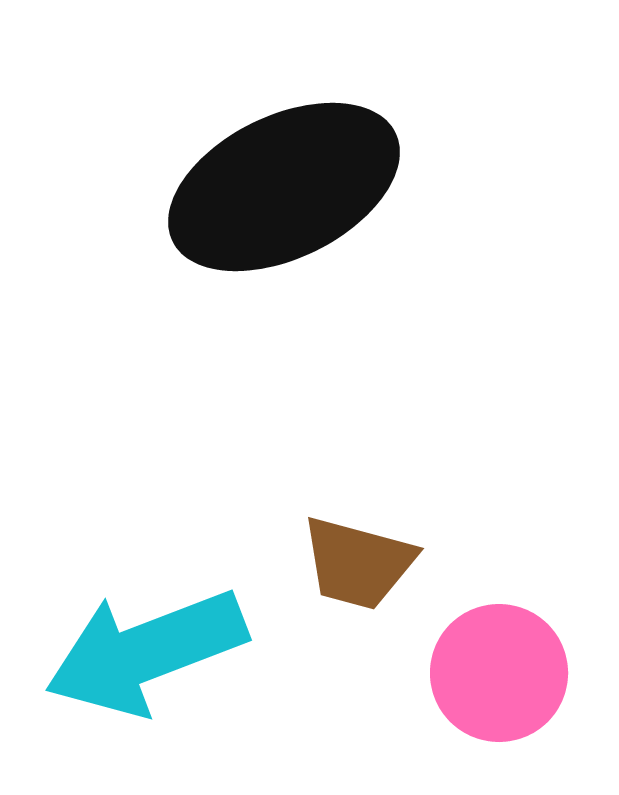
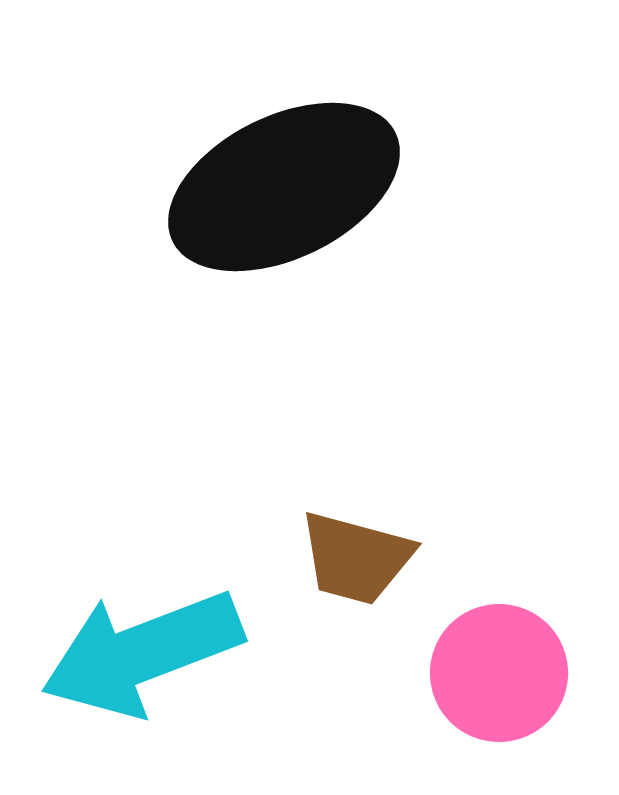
brown trapezoid: moved 2 px left, 5 px up
cyan arrow: moved 4 px left, 1 px down
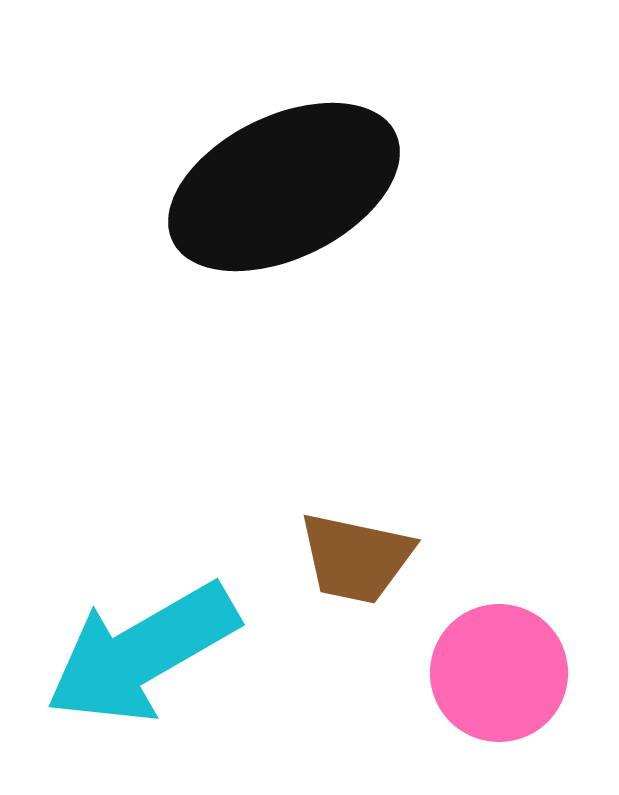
brown trapezoid: rotated 3 degrees counterclockwise
cyan arrow: rotated 9 degrees counterclockwise
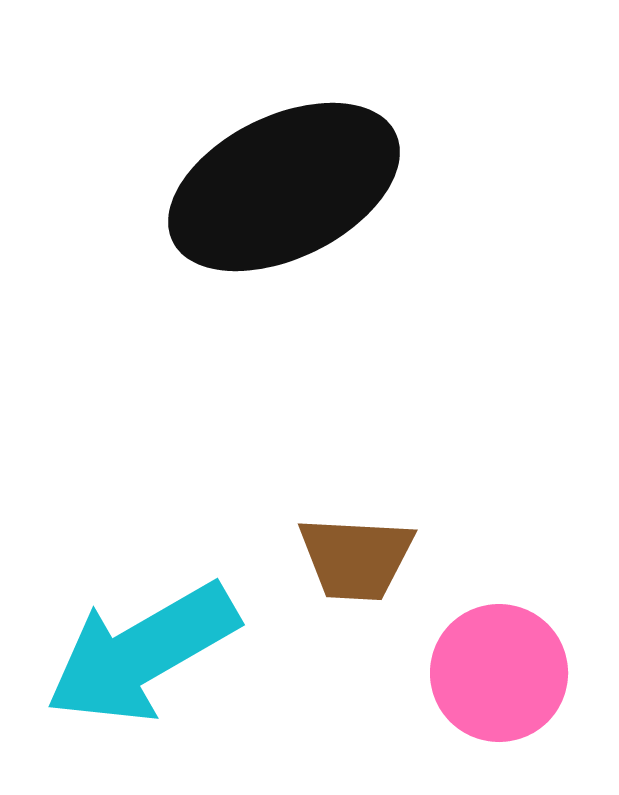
brown trapezoid: rotated 9 degrees counterclockwise
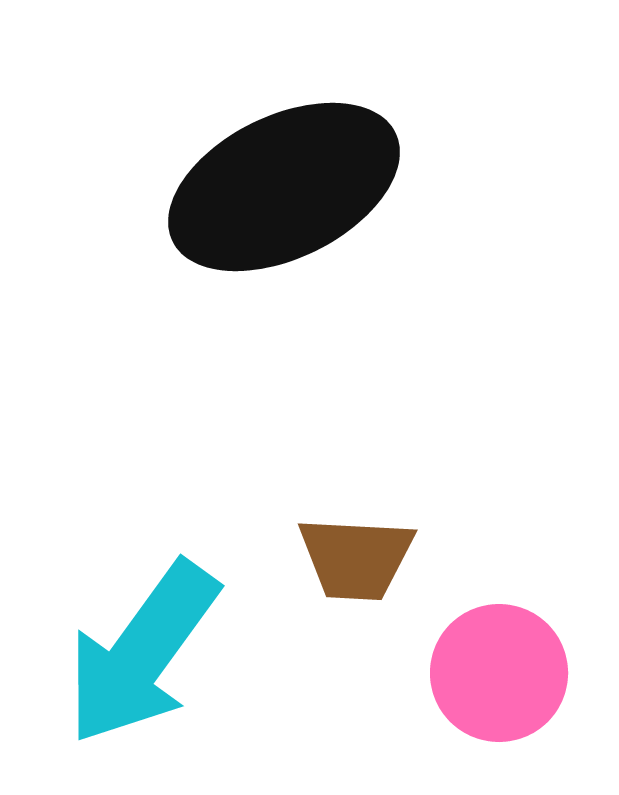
cyan arrow: rotated 24 degrees counterclockwise
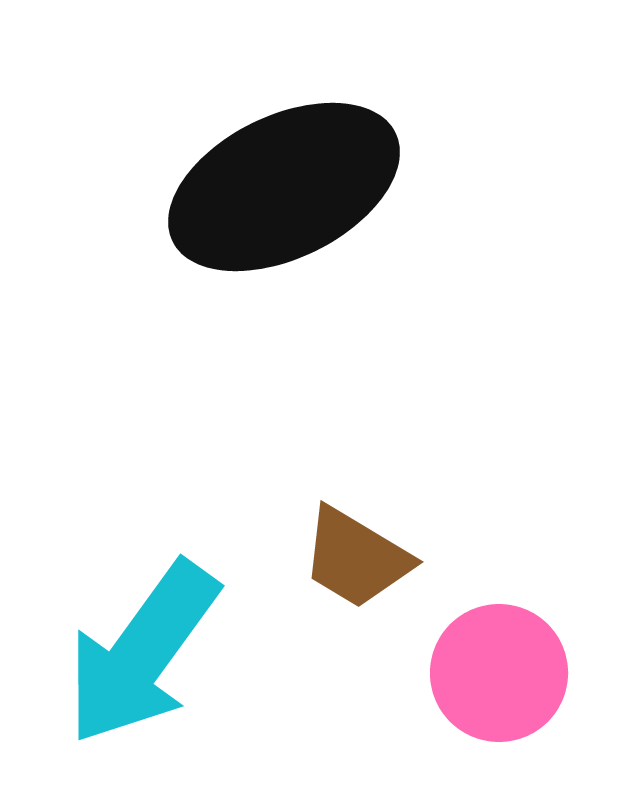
brown trapezoid: rotated 28 degrees clockwise
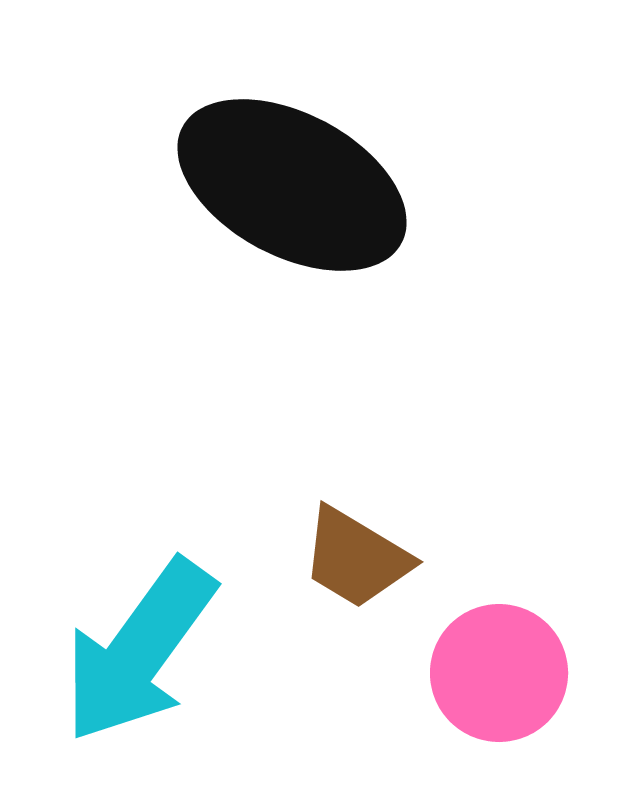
black ellipse: moved 8 px right, 2 px up; rotated 54 degrees clockwise
cyan arrow: moved 3 px left, 2 px up
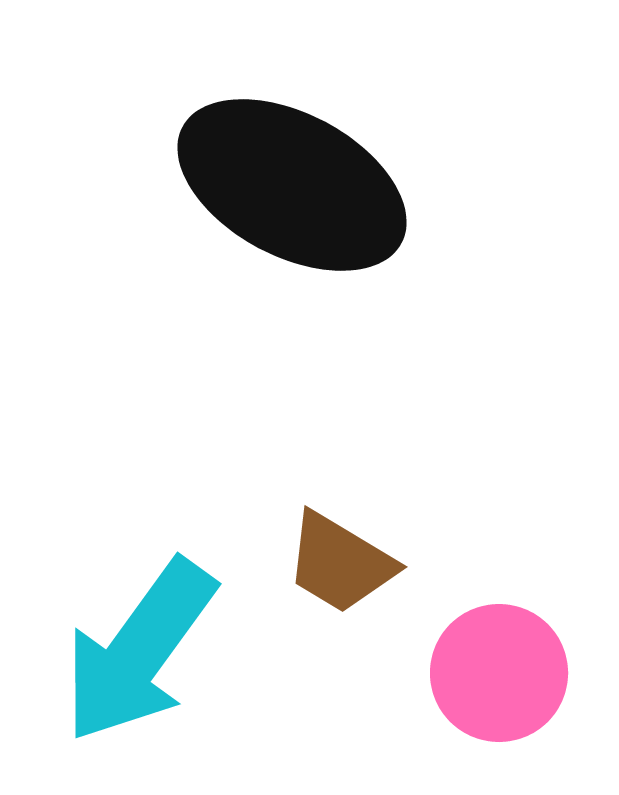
brown trapezoid: moved 16 px left, 5 px down
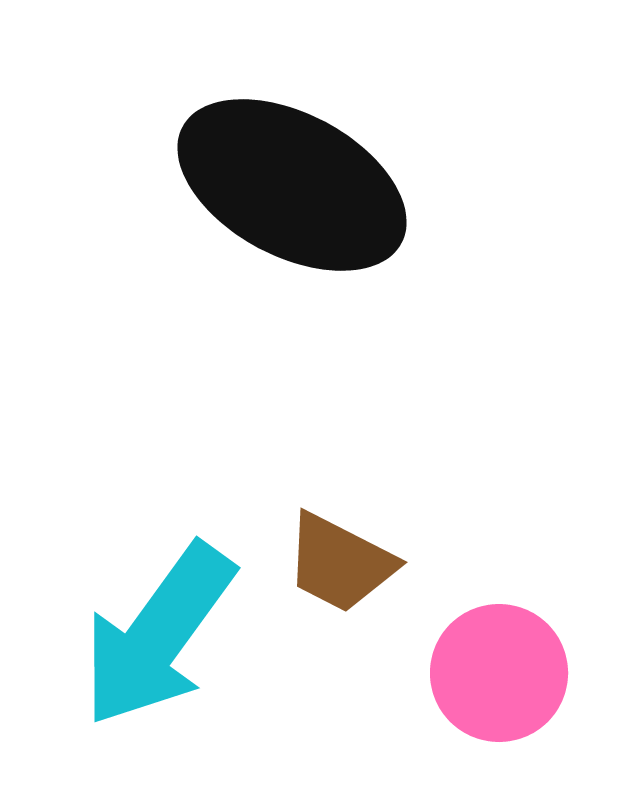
brown trapezoid: rotated 4 degrees counterclockwise
cyan arrow: moved 19 px right, 16 px up
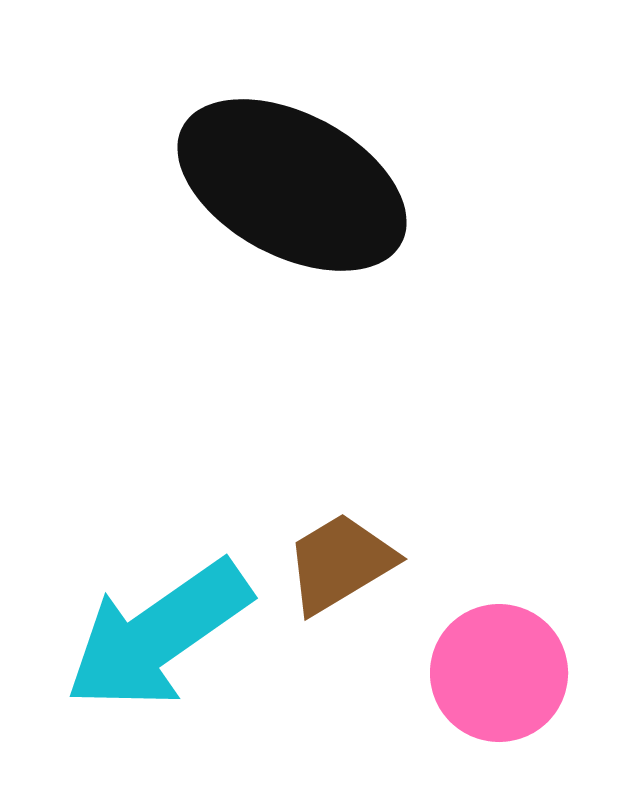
brown trapezoid: rotated 122 degrees clockwise
cyan arrow: rotated 19 degrees clockwise
